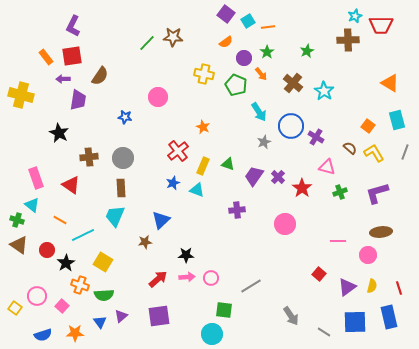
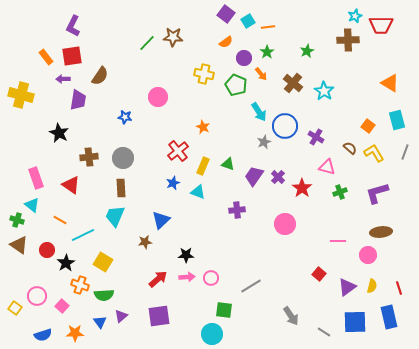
blue circle at (291, 126): moved 6 px left
cyan triangle at (197, 190): moved 1 px right, 2 px down
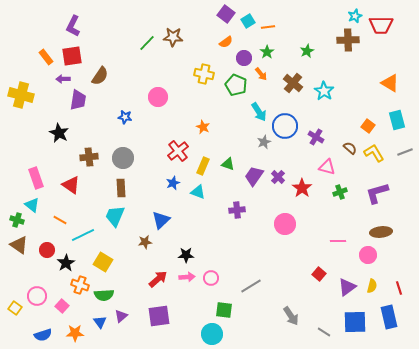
gray line at (405, 152): rotated 49 degrees clockwise
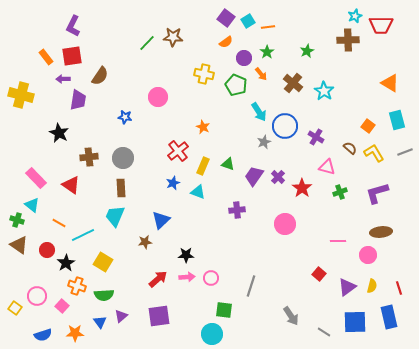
purple square at (226, 14): moved 4 px down
pink rectangle at (36, 178): rotated 25 degrees counterclockwise
orange line at (60, 220): moved 1 px left, 3 px down
orange cross at (80, 285): moved 3 px left, 1 px down
gray line at (251, 286): rotated 40 degrees counterclockwise
